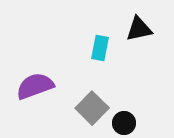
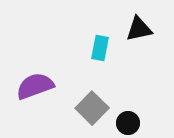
black circle: moved 4 px right
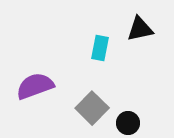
black triangle: moved 1 px right
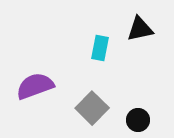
black circle: moved 10 px right, 3 px up
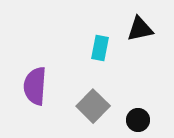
purple semicircle: rotated 66 degrees counterclockwise
gray square: moved 1 px right, 2 px up
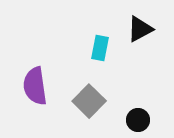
black triangle: rotated 16 degrees counterclockwise
purple semicircle: rotated 12 degrees counterclockwise
gray square: moved 4 px left, 5 px up
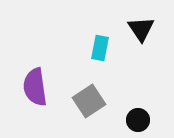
black triangle: moved 1 px right; rotated 36 degrees counterclockwise
purple semicircle: moved 1 px down
gray square: rotated 12 degrees clockwise
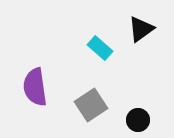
black triangle: rotated 28 degrees clockwise
cyan rectangle: rotated 60 degrees counterclockwise
gray square: moved 2 px right, 4 px down
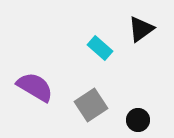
purple semicircle: rotated 129 degrees clockwise
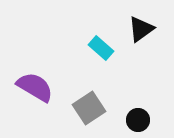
cyan rectangle: moved 1 px right
gray square: moved 2 px left, 3 px down
